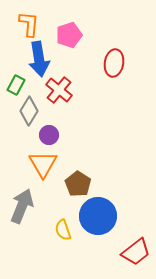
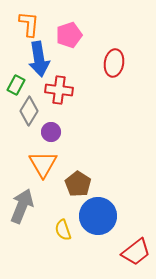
red cross: rotated 32 degrees counterclockwise
purple circle: moved 2 px right, 3 px up
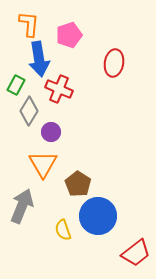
red cross: moved 1 px up; rotated 16 degrees clockwise
red trapezoid: moved 1 px down
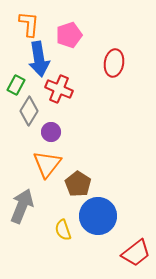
orange triangle: moved 4 px right; rotated 8 degrees clockwise
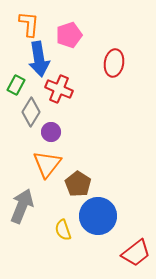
gray diamond: moved 2 px right, 1 px down
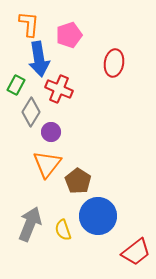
brown pentagon: moved 3 px up
gray arrow: moved 8 px right, 18 px down
red trapezoid: moved 1 px up
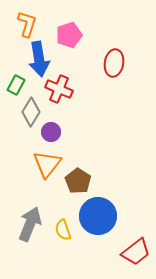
orange L-shape: moved 2 px left; rotated 12 degrees clockwise
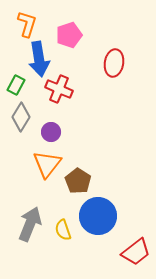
gray diamond: moved 10 px left, 5 px down
